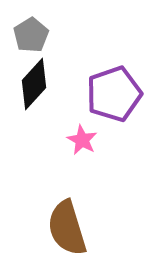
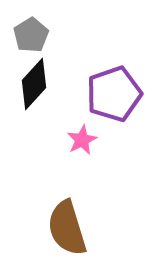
pink star: rotated 16 degrees clockwise
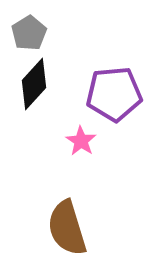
gray pentagon: moved 2 px left, 2 px up
purple pentagon: rotated 14 degrees clockwise
pink star: moved 1 px left, 1 px down; rotated 12 degrees counterclockwise
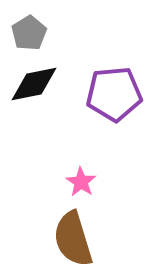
black diamond: rotated 36 degrees clockwise
pink star: moved 41 px down
brown semicircle: moved 6 px right, 11 px down
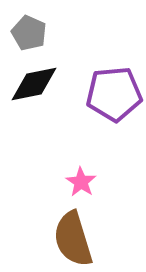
gray pentagon: rotated 16 degrees counterclockwise
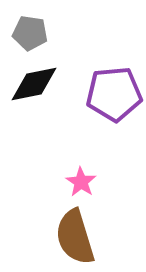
gray pentagon: moved 1 px right; rotated 16 degrees counterclockwise
brown semicircle: moved 2 px right, 2 px up
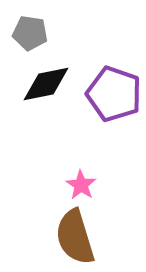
black diamond: moved 12 px right
purple pentagon: rotated 24 degrees clockwise
pink star: moved 3 px down
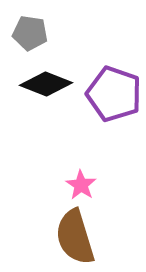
black diamond: rotated 33 degrees clockwise
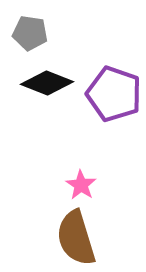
black diamond: moved 1 px right, 1 px up
brown semicircle: moved 1 px right, 1 px down
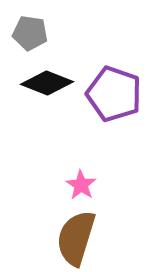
brown semicircle: rotated 34 degrees clockwise
